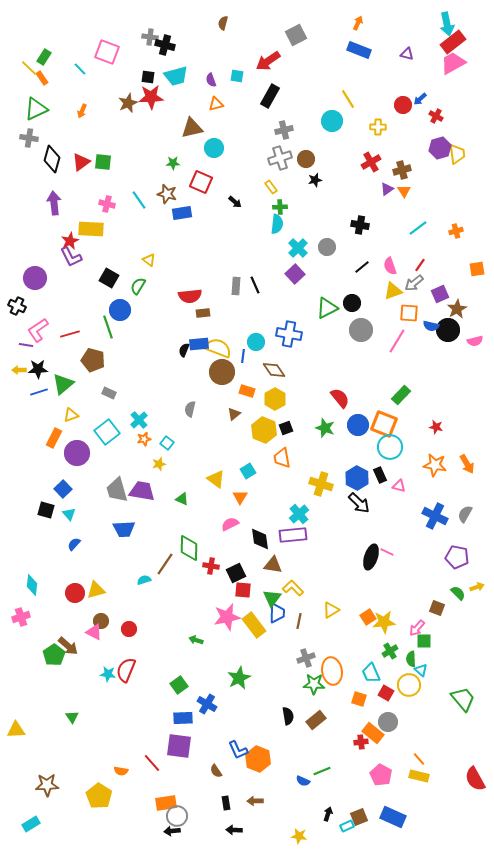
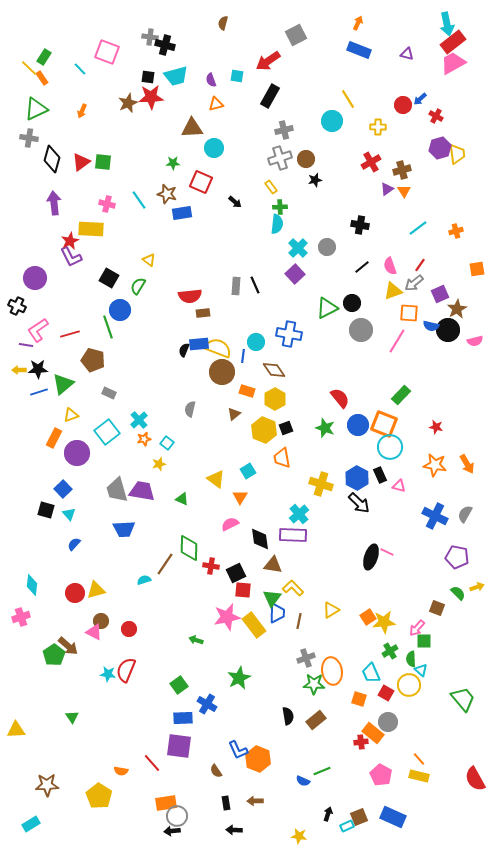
brown triangle at (192, 128): rotated 10 degrees clockwise
purple rectangle at (293, 535): rotated 8 degrees clockwise
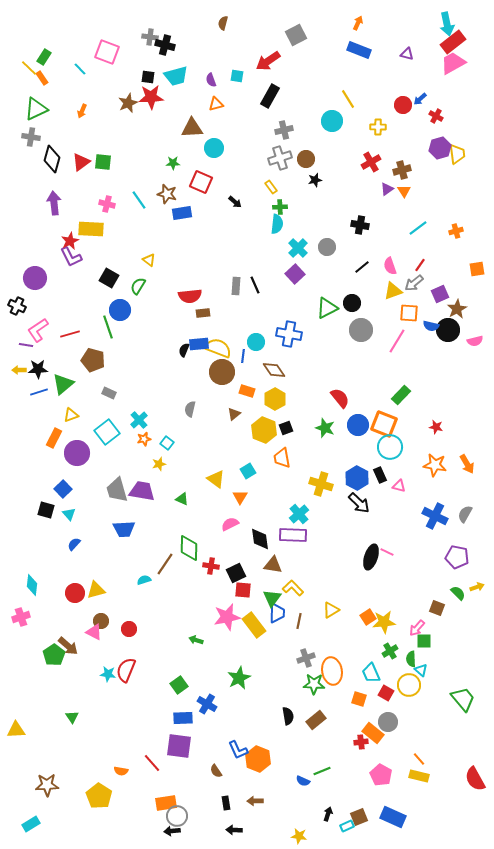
gray cross at (29, 138): moved 2 px right, 1 px up
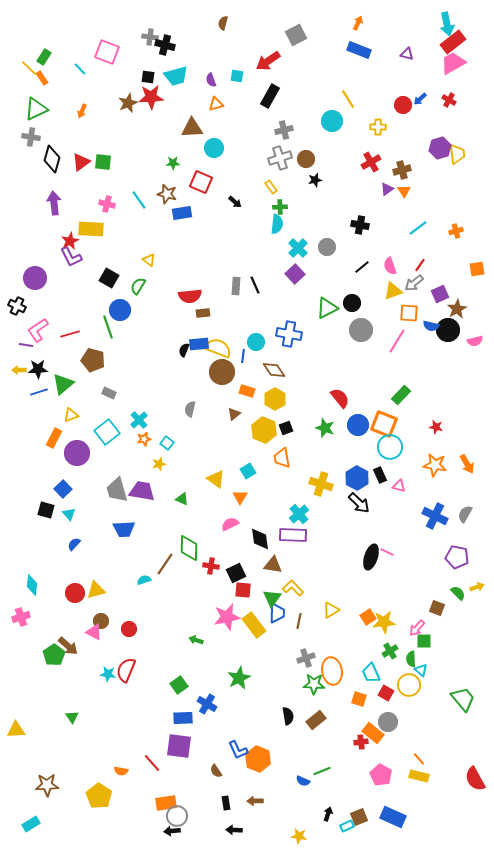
red cross at (436, 116): moved 13 px right, 16 px up
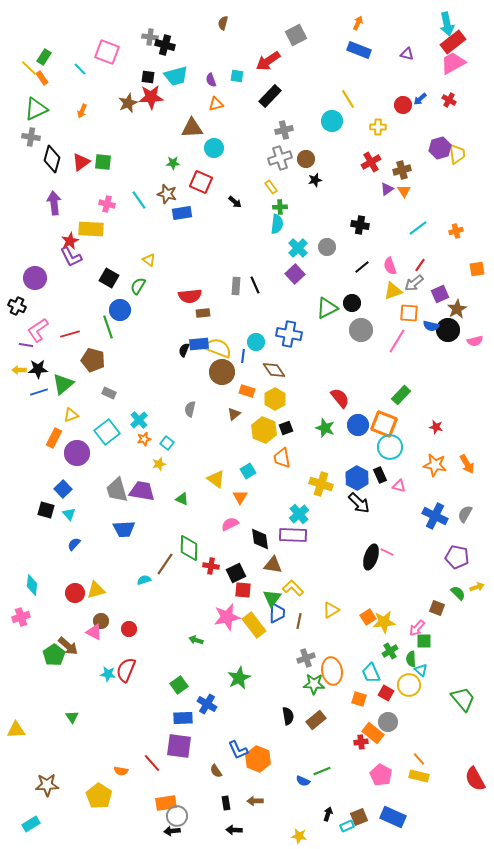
black rectangle at (270, 96): rotated 15 degrees clockwise
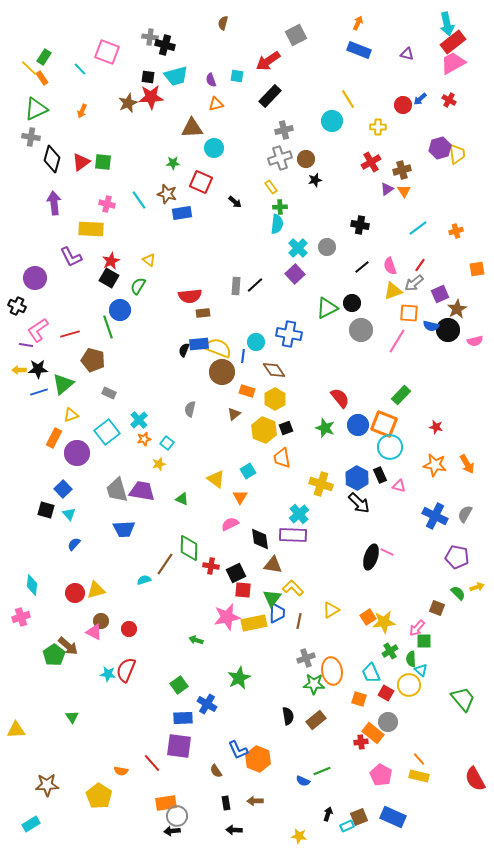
red star at (70, 241): moved 41 px right, 20 px down
black line at (255, 285): rotated 72 degrees clockwise
yellow rectangle at (254, 625): moved 2 px up; rotated 65 degrees counterclockwise
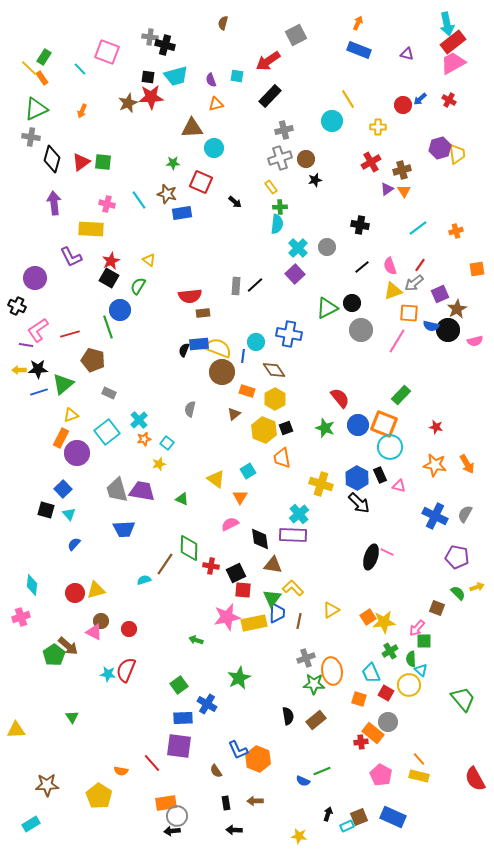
orange rectangle at (54, 438): moved 7 px right
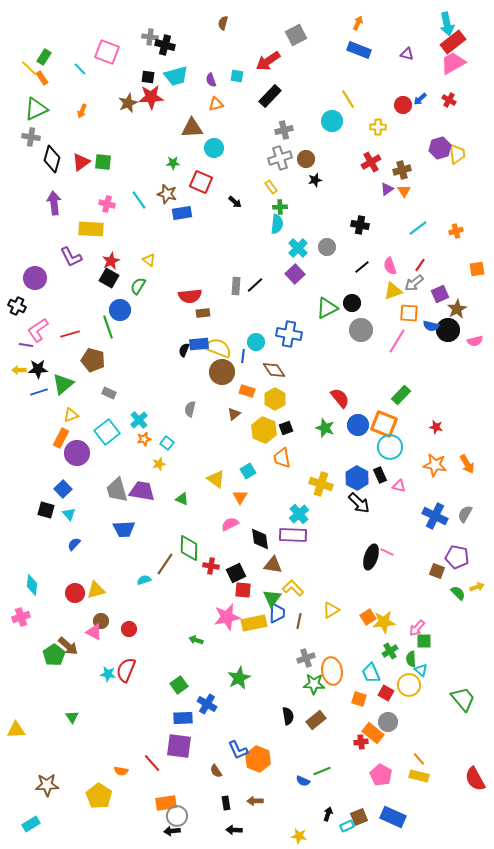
brown square at (437, 608): moved 37 px up
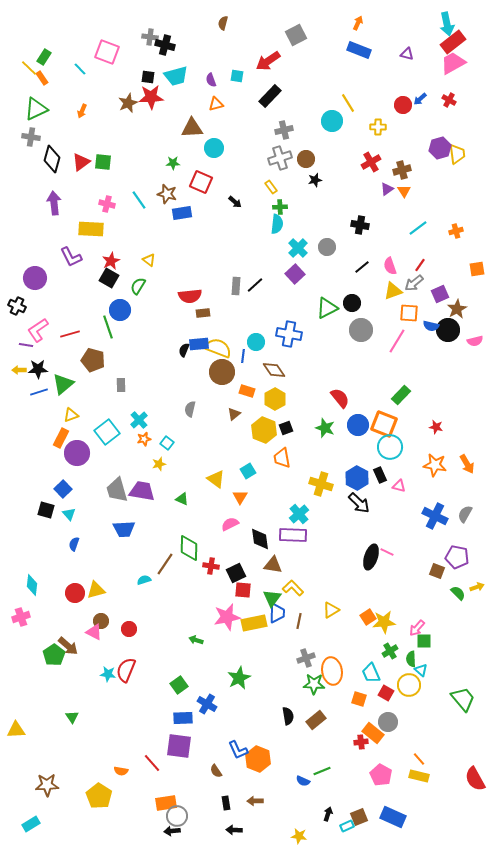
yellow line at (348, 99): moved 4 px down
gray rectangle at (109, 393): moved 12 px right, 8 px up; rotated 64 degrees clockwise
blue semicircle at (74, 544): rotated 24 degrees counterclockwise
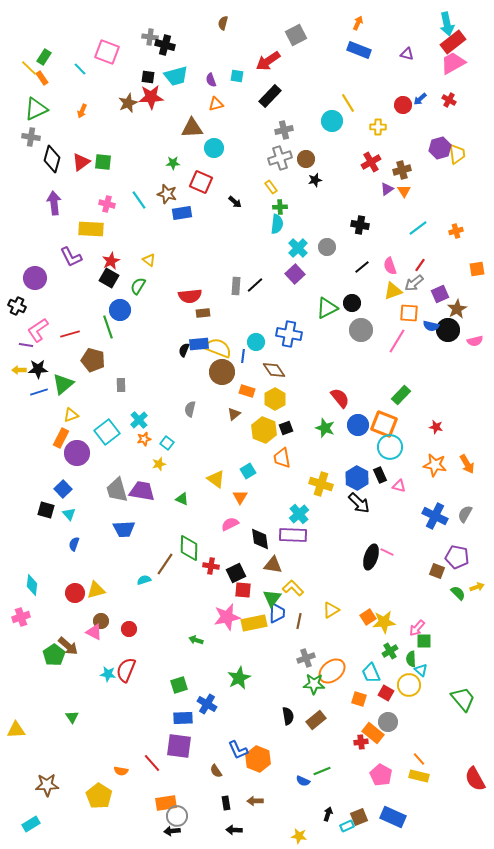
orange ellipse at (332, 671): rotated 60 degrees clockwise
green square at (179, 685): rotated 18 degrees clockwise
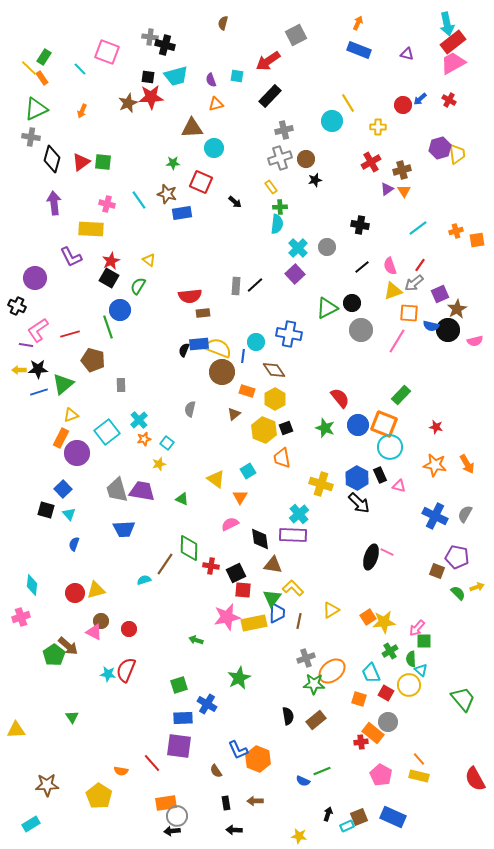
orange square at (477, 269): moved 29 px up
